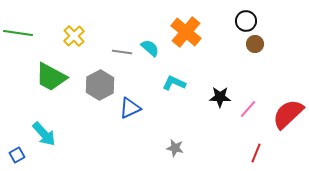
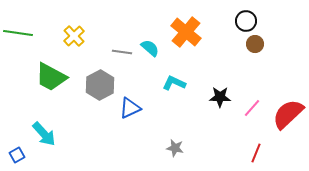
pink line: moved 4 px right, 1 px up
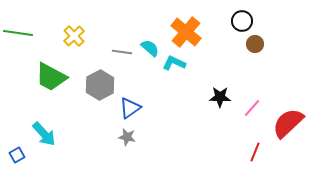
black circle: moved 4 px left
cyan L-shape: moved 20 px up
blue triangle: rotated 10 degrees counterclockwise
red semicircle: moved 9 px down
gray star: moved 48 px left, 11 px up
red line: moved 1 px left, 1 px up
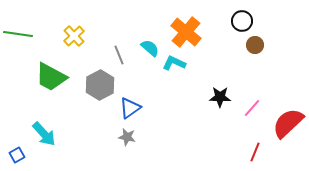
green line: moved 1 px down
brown circle: moved 1 px down
gray line: moved 3 px left, 3 px down; rotated 60 degrees clockwise
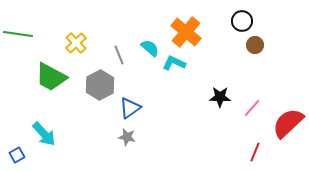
yellow cross: moved 2 px right, 7 px down
